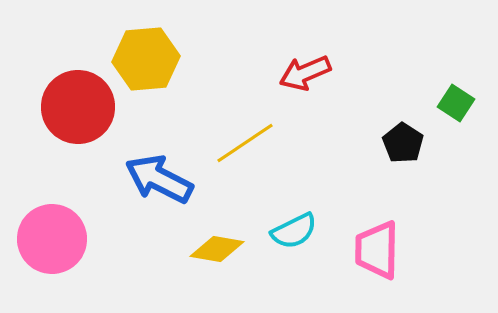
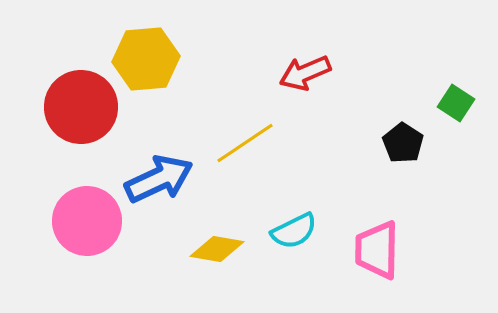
red circle: moved 3 px right
blue arrow: rotated 128 degrees clockwise
pink circle: moved 35 px right, 18 px up
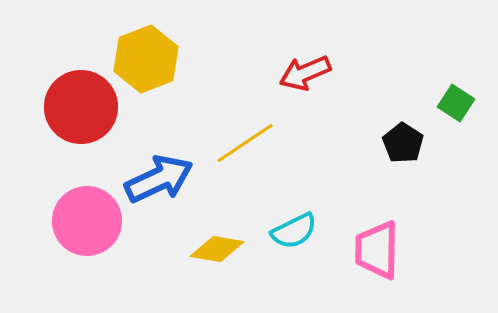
yellow hexagon: rotated 16 degrees counterclockwise
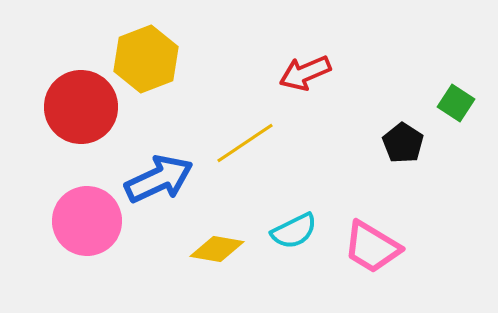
pink trapezoid: moved 5 px left, 3 px up; rotated 60 degrees counterclockwise
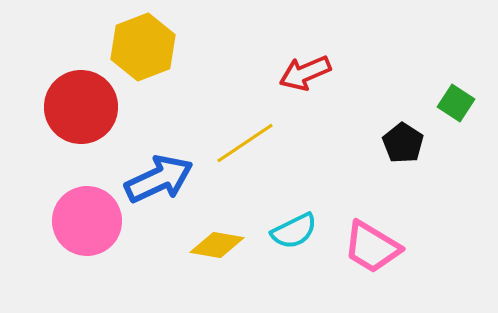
yellow hexagon: moved 3 px left, 12 px up
yellow diamond: moved 4 px up
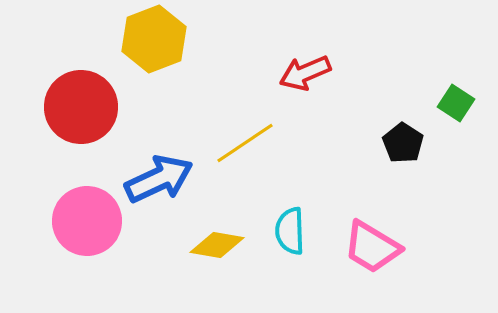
yellow hexagon: moved 11 px right, 8 px up
cyan semicircle: moved 4 px left; rotated 114 degrees clockwise
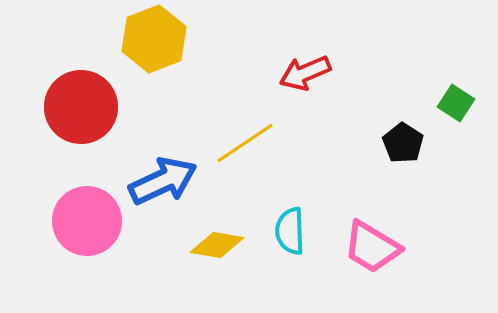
blue arrow: moved 4 px right, 2 px down
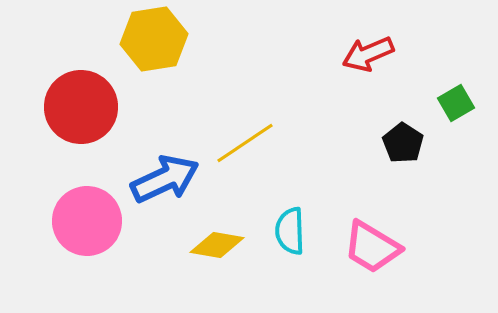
yellow hexagon: rotated 12 degrees clockwise
red arrow: moved 63 px right, 19 px up
green square: rotated 27 degrees clockwise
blue arrow: moved 2 px right, 2 px up
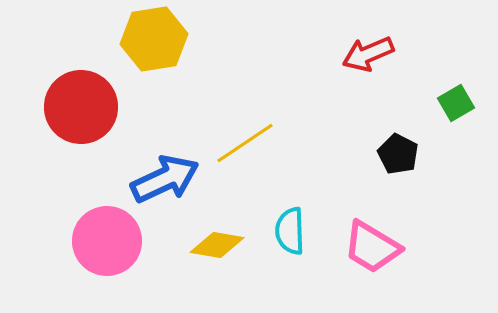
black pentagon: moved 5 px left, 11 px down; rotated 6 degrees counterclockwise
pink circle: moved 20 px right, 20 px down
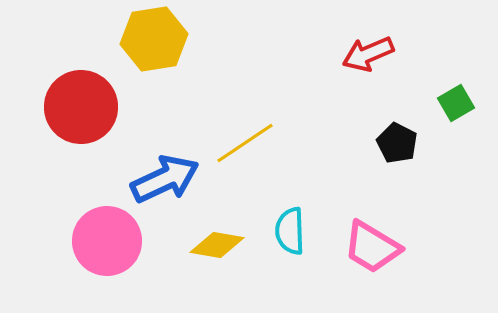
black pentagon: moved 1 px left, 11 px up
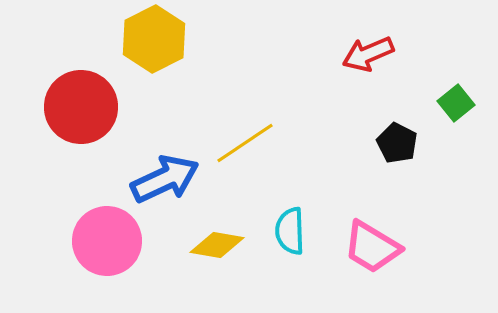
yellow hexagon: rotated 18 degrees counterclockwise
green square: rotated 9 degrees counterclockwise
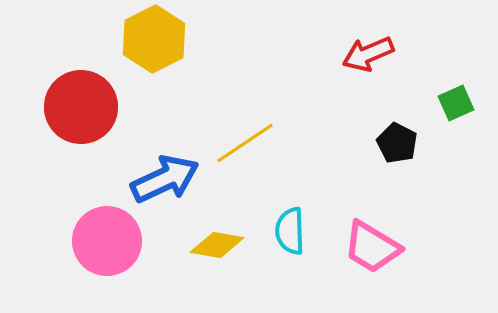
green square: rotated 15 degrees clockwise
